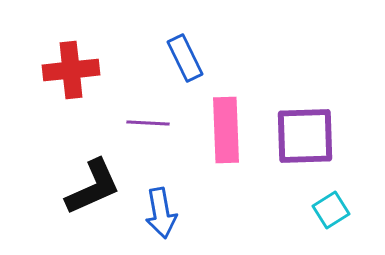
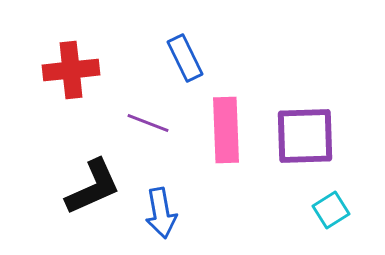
purple line: rotated 18 degrees clockwise
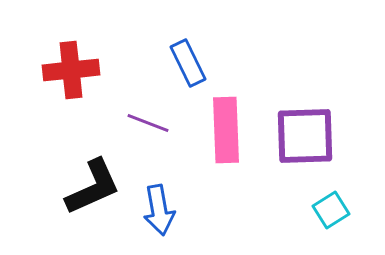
blue rectangle: moved 3 px right, 5 px down
blue arrow: moved 2 px left, 3 px up
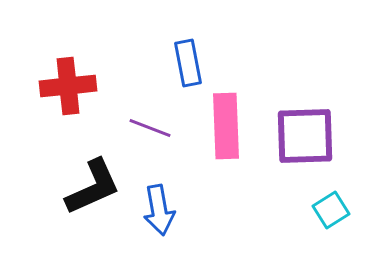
blue rectangle: rotated 15 degrees clockwise
red cross: moved 3 px left, 16 px down
purple line: moved 2 px right, 5 px down
pink rectangle: moved 4 px up
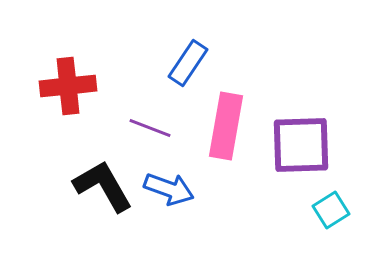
blue rectangle: rotated 45 degrees clockwise
pink rectangle: rotated 12 degrees clockwise
purple square: moved 4 px left, 9 px down
black L-shape: moved 10 px right, 1 px up; rotated 96 degrees counterclockwise
blue arrow: moved 10 px right, 21 px up; rotated 60 degrees counterclockwise
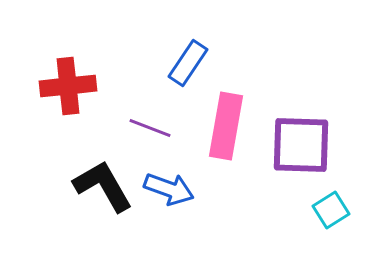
purple square: rotated 4 degrees clockwise
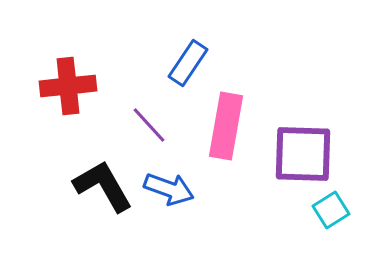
purple line: moved 1 px left, 3 px up; rotated 27 degrees clockwise
purple square: moved 2 px right, 9 px down
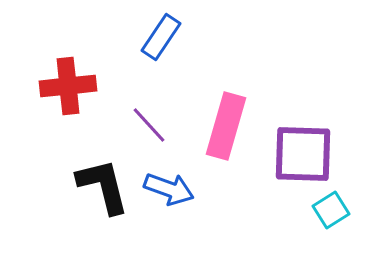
blue rectangle: moved 27 px left, 26 px up
pink rectangle: rotated 6 degrees clockwise
black L-shape: rotated 16 degrees clockwise
